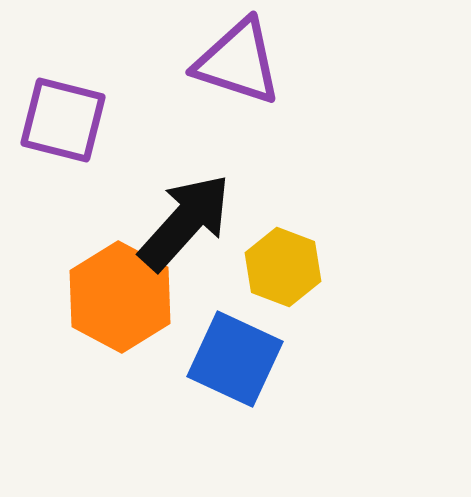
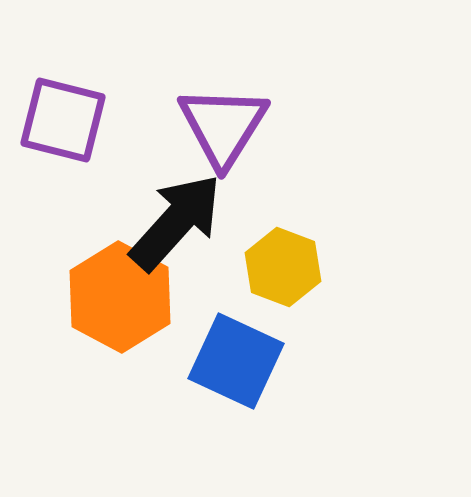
purple triangle: moved 15 px left, 64 px down; rotated 44 degrees clockwise
black arrow: moved 9 px left
blue square: moved 1 px right, 2 px down
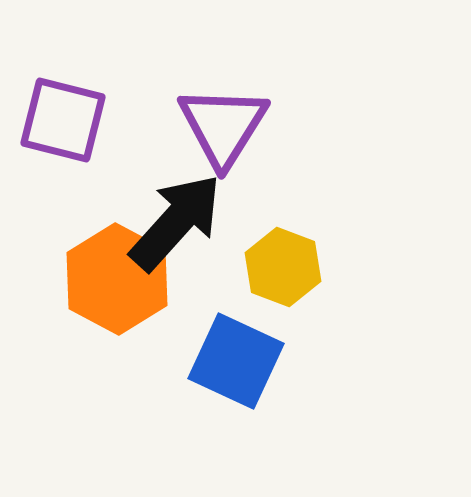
orange hexagon: moved 3 px left, 18 px up
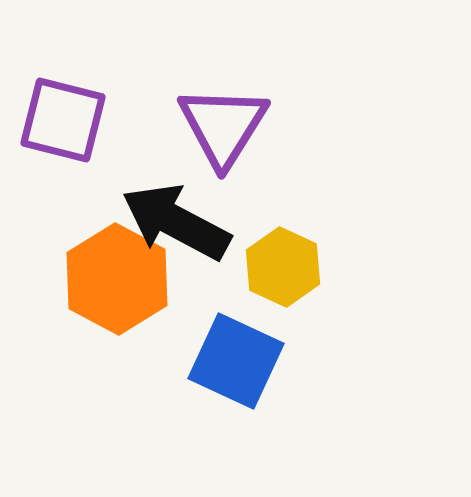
black arrow: rotated 104 degrees counterclockwise
yellow hexagon: rotated 4 degrees clockwise
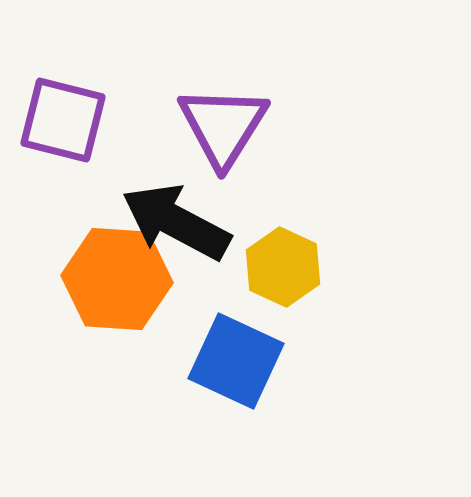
orange hexagon: rotated 24 degrees counterclockwise
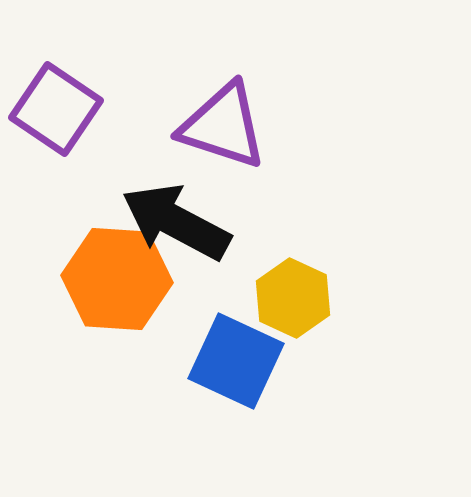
purple square: moved 7 px left, 11 px up; rotated 20 degrees clockwise
purple triangle: rotated 44 degrees counterclockwise
yellow hexagon: moved 10 px right, 31 px down
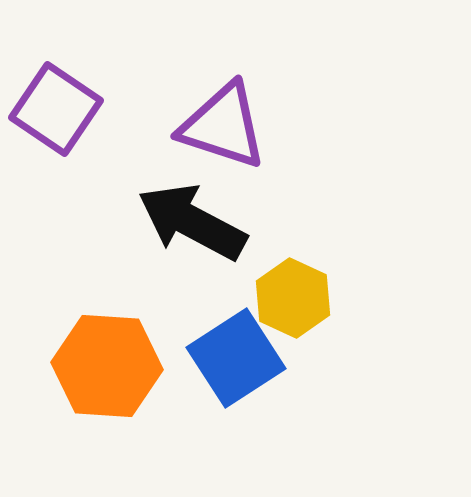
black arrow: moved 16 px right
orange hexagon: moved 10 px left, 87 px down
blue square: moved 3 px up; rotated 32 degrees clockwise
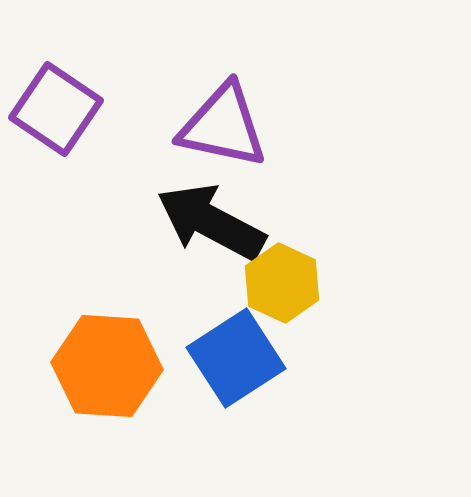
purple triangle: rotated 6 degrees counterclockwise
black arrow: moved 19 px right
yellow hexagon: moved 11 px left, 15 px up
